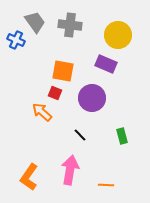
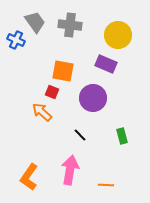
red square: moved 3 px left, 1 px up
purple circle: moved 1 px right
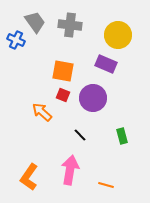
red square: moved 11 px right, 3 px down
orange line: rotated 14 degrees clockwise
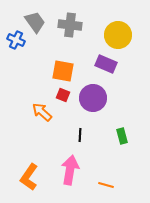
black line: rotated 48 degrees clockwise
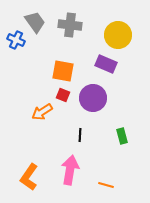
orange arrow: rotated 75 degrees counterclockwise
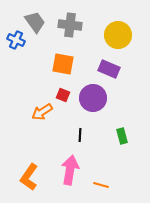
purple rectangle: moved 3 px right, 5 px down
orange square: moved 7 px up
orange line: moved 5 px left
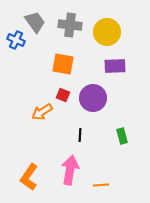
yellow circle: moved 11 px left, 3 px up
purple rectangle: moved 6 px right, 3 px up; rotated 25 degrees counterclockwise
orange line: rotated 21 degrees counterclockwise
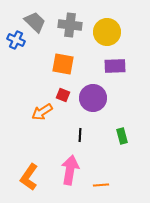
gray trapezoid: rotated 10 degrees counterclockwise
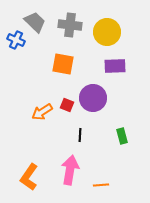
red square: moved 4 px right, 10 px down
